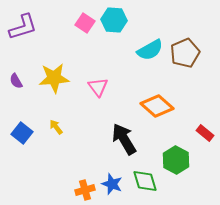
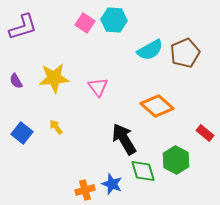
green diamond: moved 2 px left, 10 px up
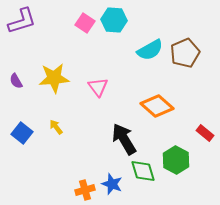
purple L-shape: moved 1 px left, 6 px up
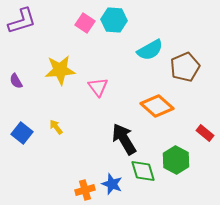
brown pentagon: moved 14 px down
yellow star: moved 6 px right, 8 px up
